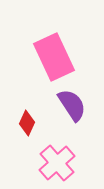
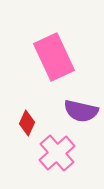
purple semicircle: moved 9 px right, 6 px down; rotated 136 degrees clockwise
pink cross: moved 10 px up
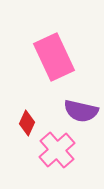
pink cross: moved 3 px up
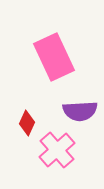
purple semicircle: moved 1 px left; rotated 16 degrees counterclockwise
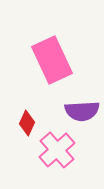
pink rectangle: moved 2 px left, 3 px down
purple semicircle: moved 2 px right
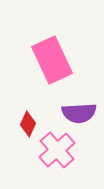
purple semicircle: moved 3 px left, 2 px down
red diamond: moved 1 px right, 1 px down
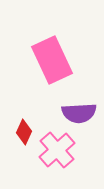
red diamond: moved 4 px left, 8 px down
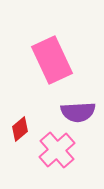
purple semicircle: moved 1 px left, 1 px up
red diamond: moved 4 px left, 3 px up; rotated 25 degrees clockwise
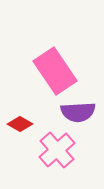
pink rectangle: moved 3 px right, 11 px down; rotated 9 degrees counterclockwise
red diamond: moved 5 px up; rotated 70 degrees clockwise
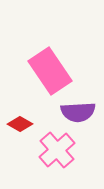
pink rectangle: moved 5 px left
